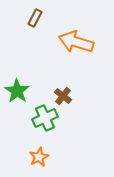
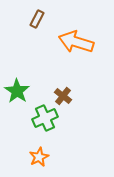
brown rectangle: moved 2 px right, 1 px down
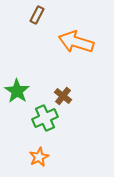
brown rectangle: moved 4 px up
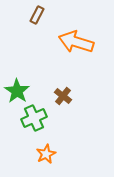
green cross: moved 11 px left
orange star: moved 7 px right, 3 px up
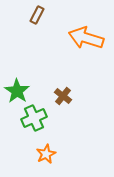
orange arrow: moved 10 px right, 4 px up
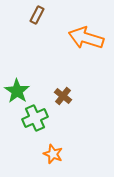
green cross: moved 1 px right
orange star: moved 7 px right; rotated 24 degrees counterclockwise
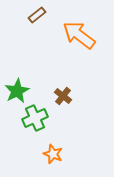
brown rectangle: rotated 24 degrees clockwise
orange arrow: moved 7 px left, 3 px up; rotated 20 degrees clockwise
green star: rotated 10 degrees clockwise
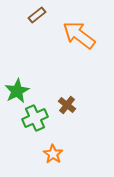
brown cross: moved 4 px right, 9 px down
orange star: rotated 12 degrees clockwise
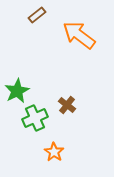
orange star: moved 1 px right, 2 px up
